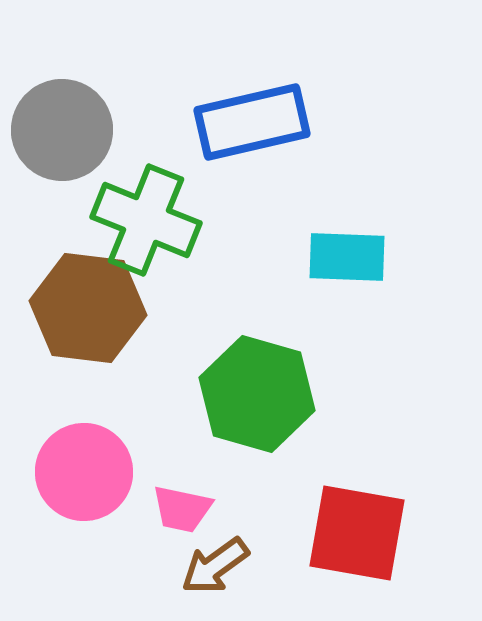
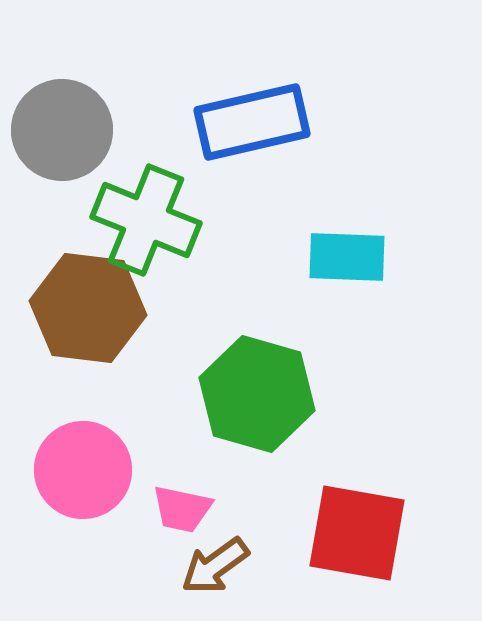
pink circle: moved 1 px left, 2 px up
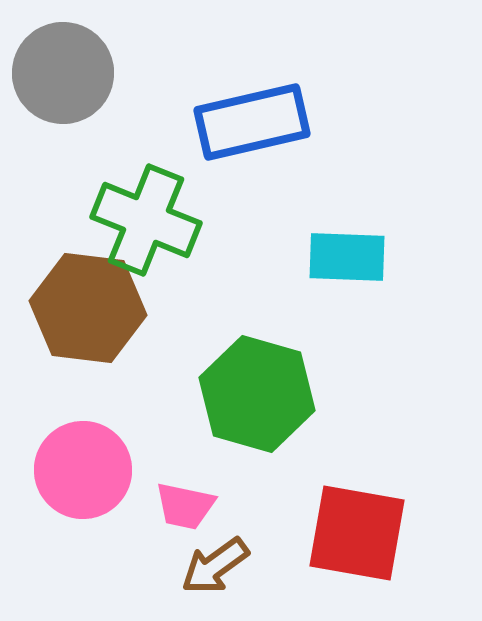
gray circle: moved 1 px right, 57 px up
pink trapezoid: moved 3 px right, 3 px up
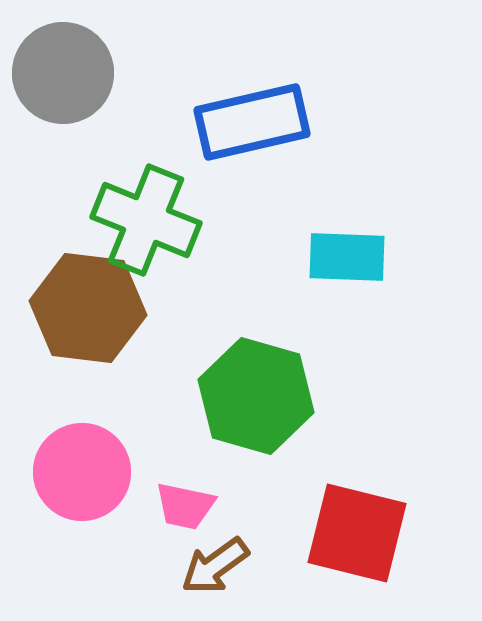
green hexagon: moved 1 px left, 2 px down
pink circle: moved 1 px left, 2 px down
red square: rotated 4 degrees clockwise
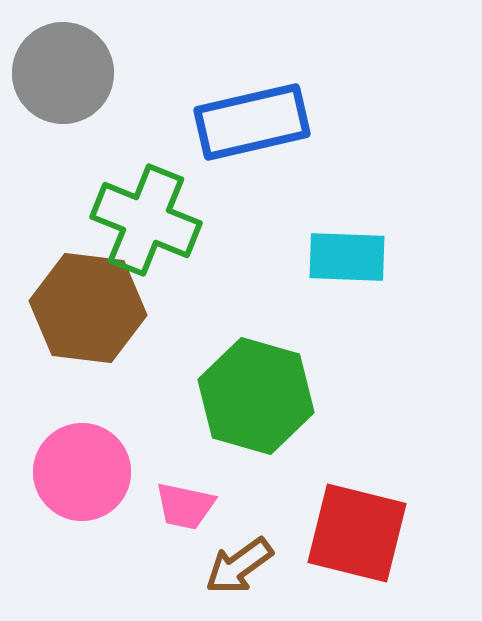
brown arrow: moved 24 px right
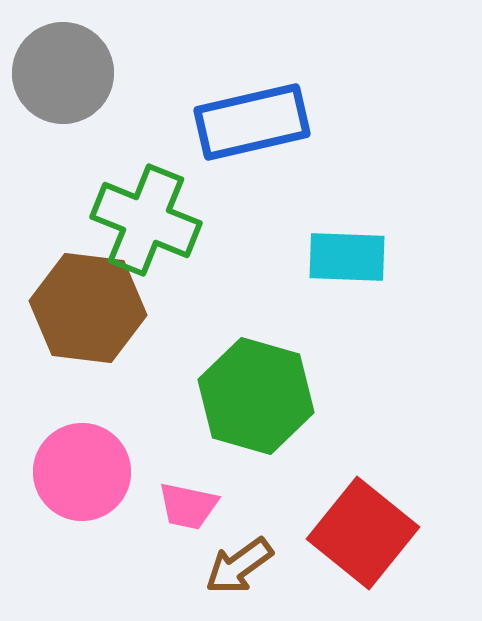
pink trapezoid: moved 3 px right
red square: moved 6 px right; rotated 25 degrees clockwise
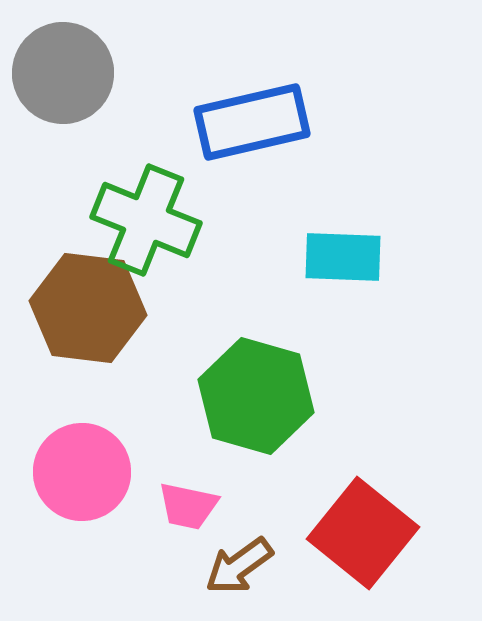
cyan rectangle: moved 4 px left
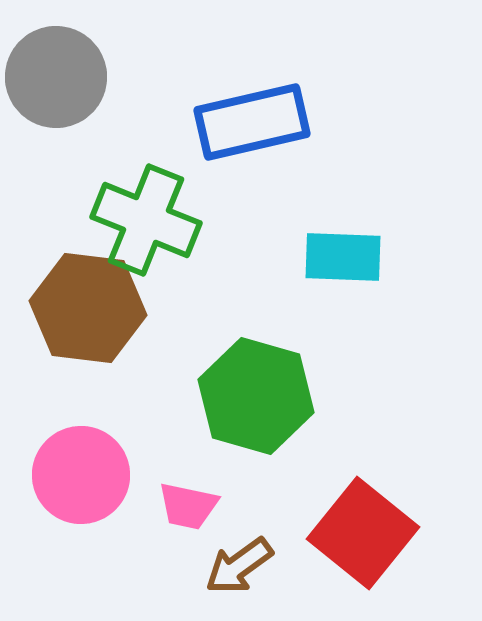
gray circle: moved 7 px left, 4 px down
pink circle: moved 1 px left, 3 px down
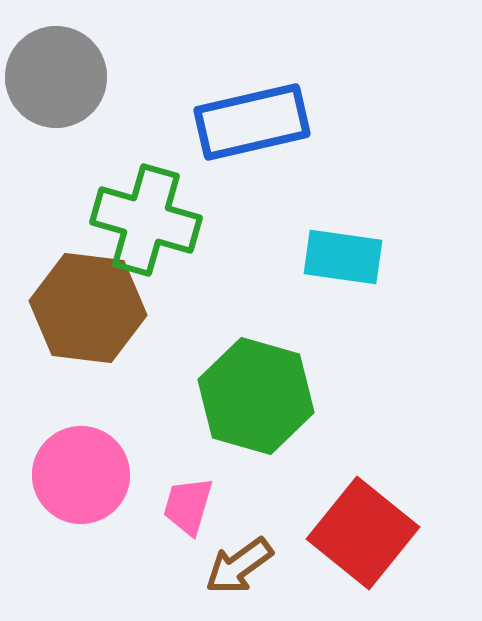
green cross: rotated 6 degrees counterclockwise
cyan rectangle: rotated 6 degrees clockwise
pink trapezoid: rotated 94 degrees clockwise
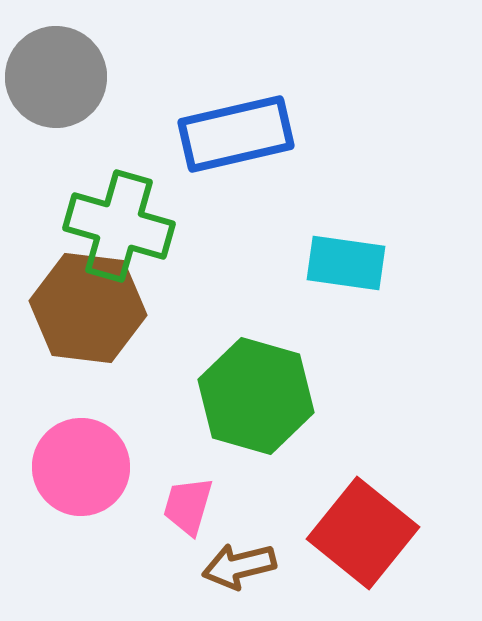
blue rectangle: moved 16 px left, 12 px down
green cross: moved 27 px left, 6 px down
cyan rectangle: moved 3 px right, 6 px down
pink circle: moved 8 px up
brown arrow: rotated 22 degrees clockwise
